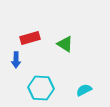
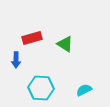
red rectangle: moved 2 px right
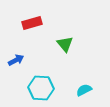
red rectangle: moved 15 px up
green triangle: rotated 18 degrees clockwise
blue arrow: rotated 119 degrees counterclockwise
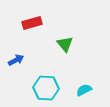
cyan hexagon: moved 5 px right
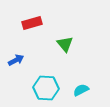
cyan semicircle: moved 3 px left
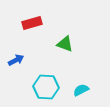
green triangle: rotated 30 degrees counterclockwise
cyan hexagon: moved 1 px up
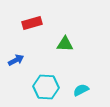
green triangle: rotated 18 degrees counterclockwise
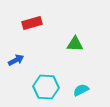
green triangle: moved 10 px right
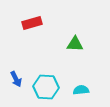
blue arrow: moved 19 px down; rotated 91 degrees clockwise
cyan semicircle: rotated 21 degrees clockwise
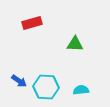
blue arrow: moved 3 px right, 2 px down; rotated 28 degrees counterclockwise
